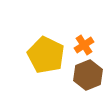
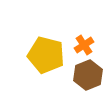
yellow pentagon: rotated 12 degrees counterclockwise
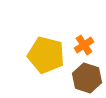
brown hexagon: moved 1 px left, 3 px down; rotated 20 degrees counterclockwise
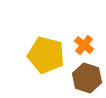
orange cross: rotated 18 degrees counterclockwise
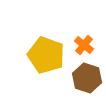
yellow pentagon: rotated 6 degrees clockwise
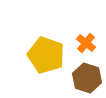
orange cross: moved 2 px right, 2 px up
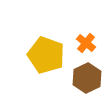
brown hexagon: rotated 16 degrees clockwise
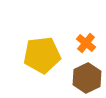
yellow pentagon: moved 4 px left; rotated 27 degrees counterclockwise
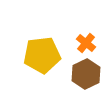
brown hexagon: moved 1 px left, 4 px up
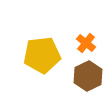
brown hexagon: moved 2 px right, 2 px down
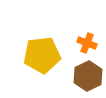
orange cross: moved 1 px right; rotated 18 degrees counterclockwise
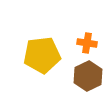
orange cross: rotated 12 degrees counterclockwise
